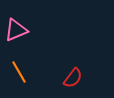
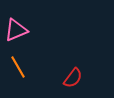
orange line: moved 1 px left, 5 px up
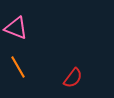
pink triangle: moved 2 px up; rotated 45 degrees clockwise
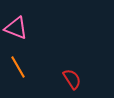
red semicircle: moved 1 px left, 1 px down; rotated 70 degrees counterclockwise
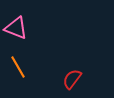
red semicircle: rotated 110 degrees counterclockwise
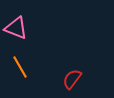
orange line: moved 2 px right
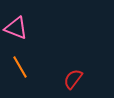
red semicircle: moved 1 px right
